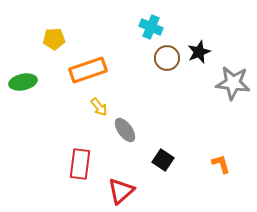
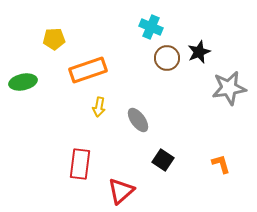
gray star: moved 4 px left, 5 px down; rotated 16 degrees counterclockwise
yellow arrow: rotated 48 degrees clockwise
gray ellipse: moved 13 px right, 10 px up
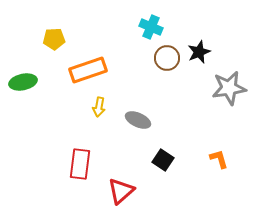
gray ellipse: rotated 30 degrees counterclockwise
orange L-shape: moved 2 px left, 5 px up
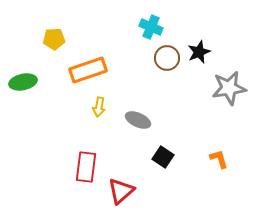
black square: moved 3 px up
red rectangle: moved 6 px right, 3 px down
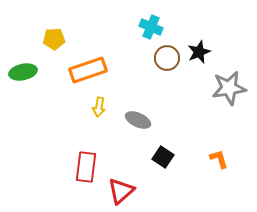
green ellipse: moved 10 px up
